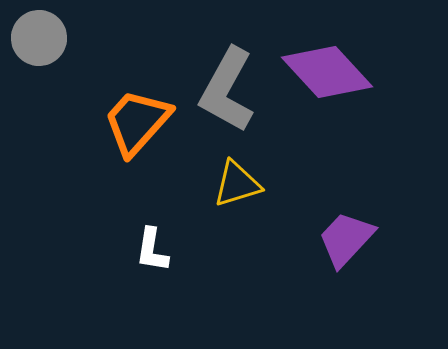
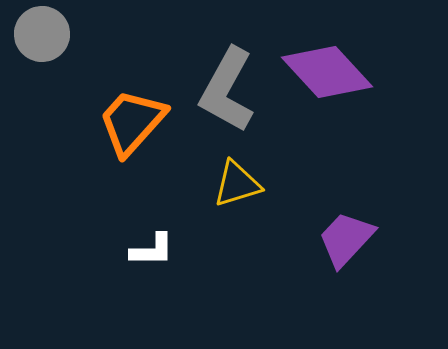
gray circle: moved 3 px right, 4 px up
orange trapezoid: moved 5 px left
white L-shape: rotated 99 degrees counterclockwise
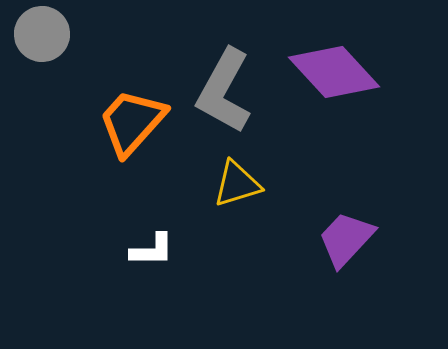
purple diamond: moved 7 px right
gray L-shape: moved 3 px left, 1 px down
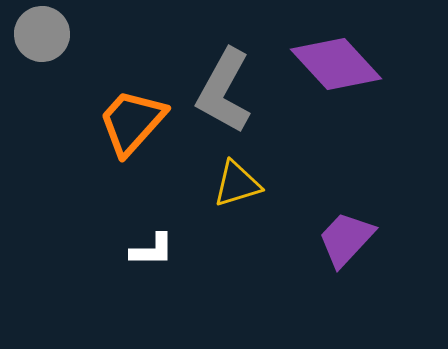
purple diamond: moved 2 px right, 8 px up
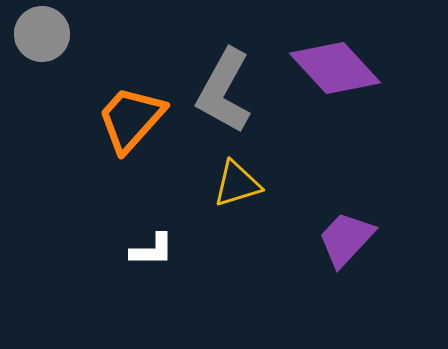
purple diamond: moved 1 px left, 4 px down
orange trapezoid: moved 1 px left, 3 px up
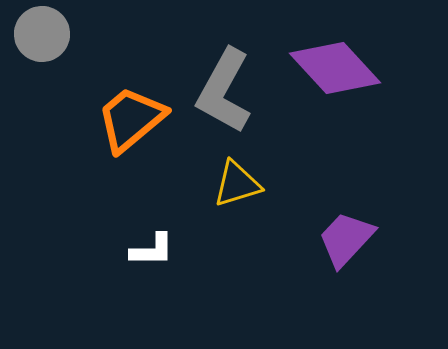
orange trapezoid: rotated 8 degrees clockwise
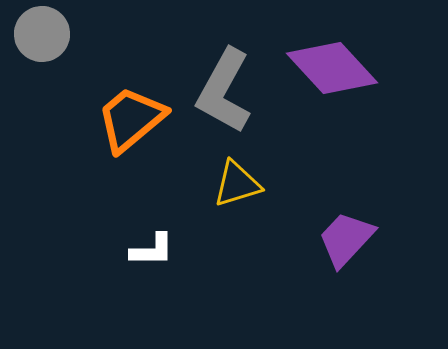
purple diamond: moved 3 px left
